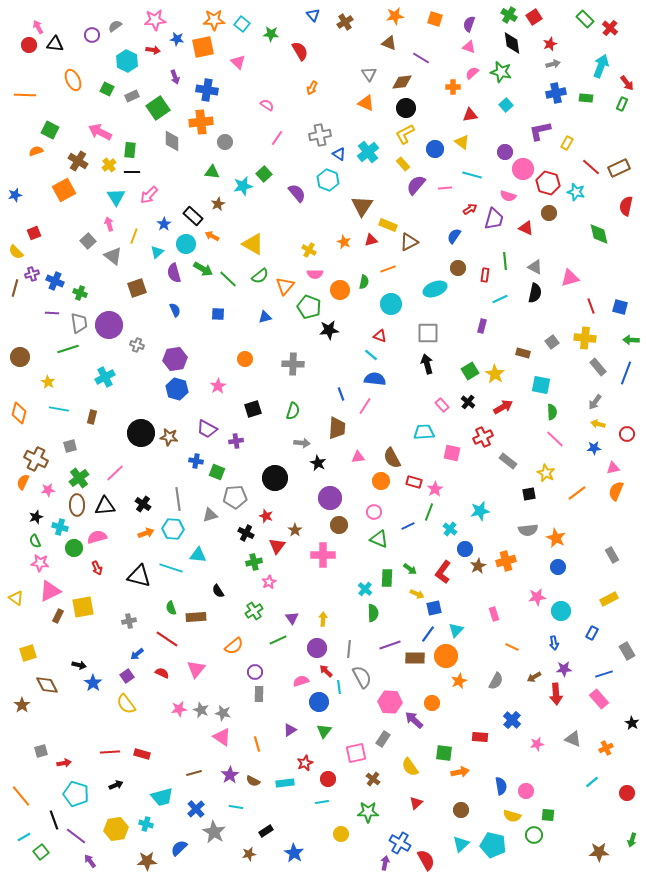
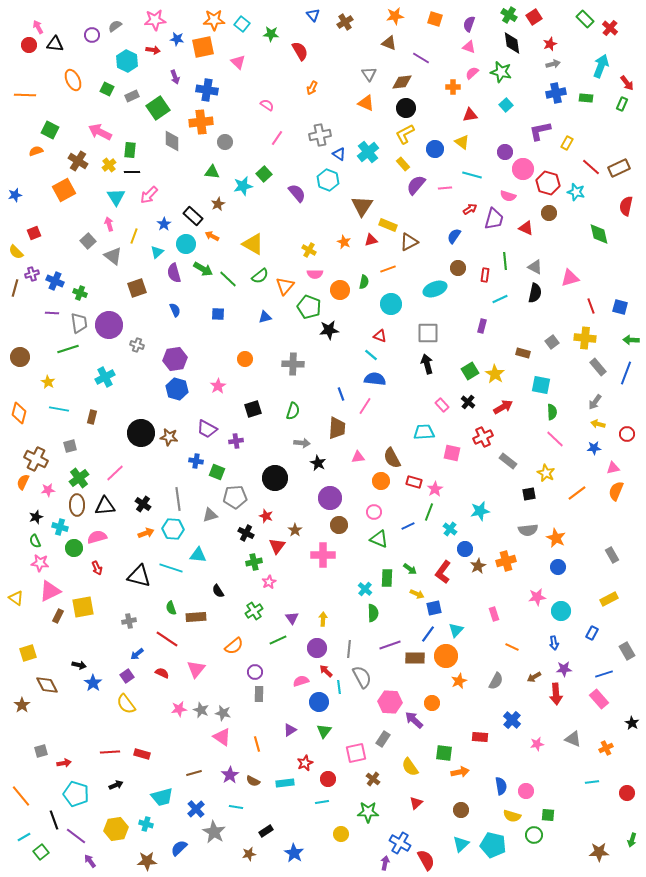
cyan line at (592, 782): rotated 32 degrees clockwise
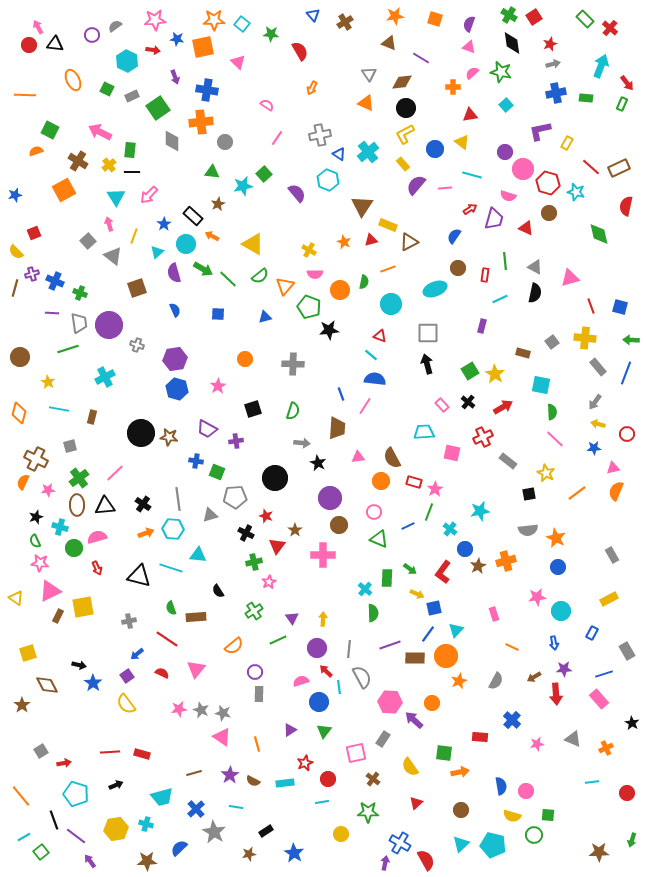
gray square at (41, 751): rotated 16 degrees counterclockwise
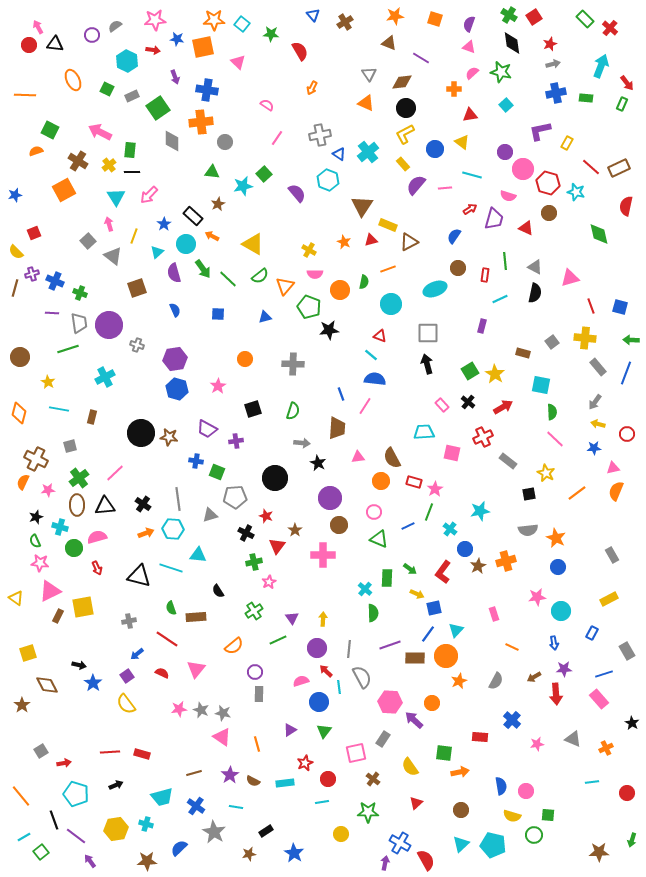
orange cross at (453, 87): moved 1 px right, 2 px down
green arrow at (203, 269): rotated 24 degrees clockwise
blue cross at (196, 809): moved 3 px up; rotated 12 degrees counterclockwise
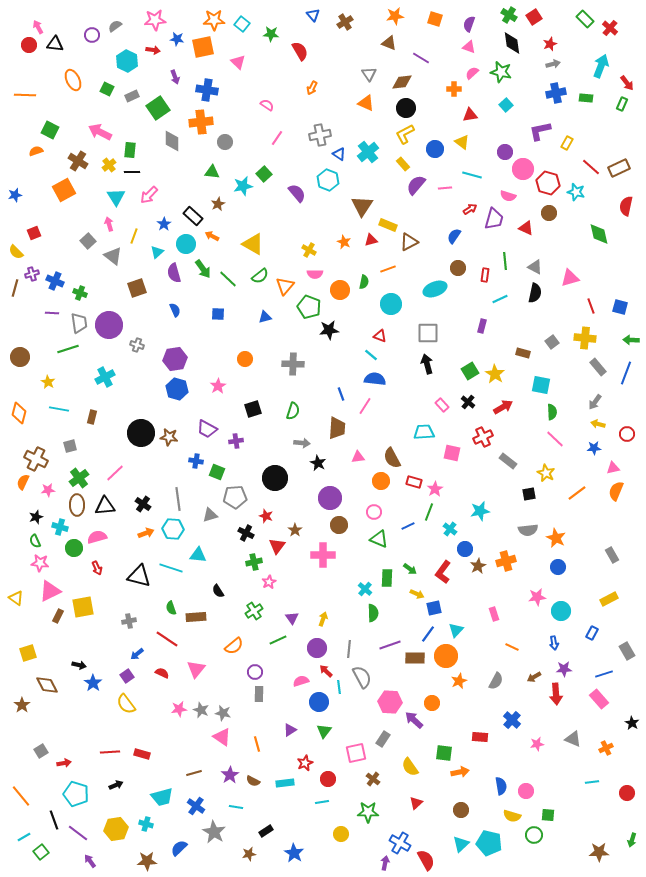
yellow arrow at (323, 619): rotated 16 degrees clockwise
purple line at (76, 836): moved 2 px right, 3 px up
cyan pentagon at (493, 845): moved 4 px left, 2 px up
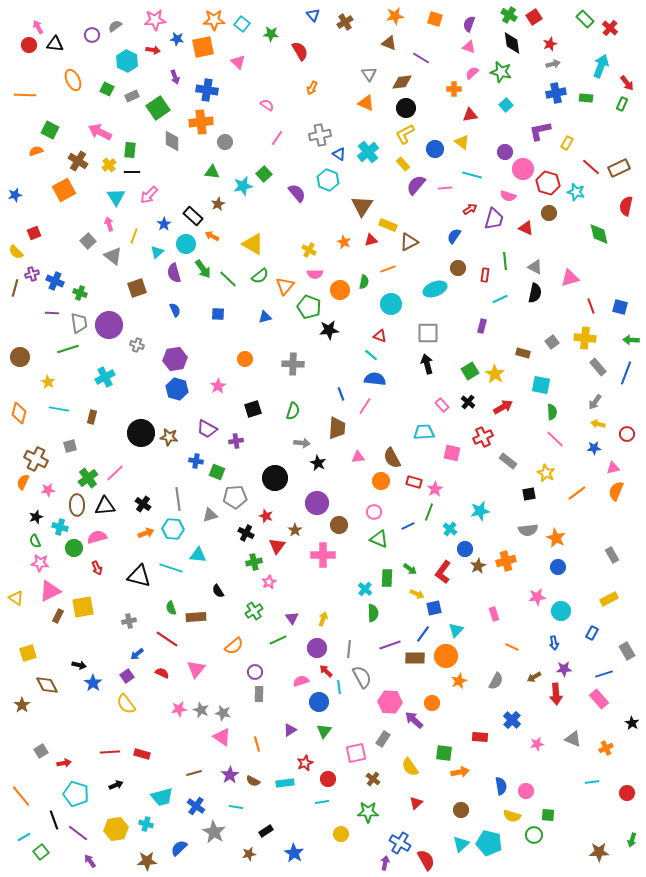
green cross at (79, 478): moved 9 px right
purple circle at (330, 498): moved 13 px left, 5 px down
blue line at (428, 634): moved 5 px left
